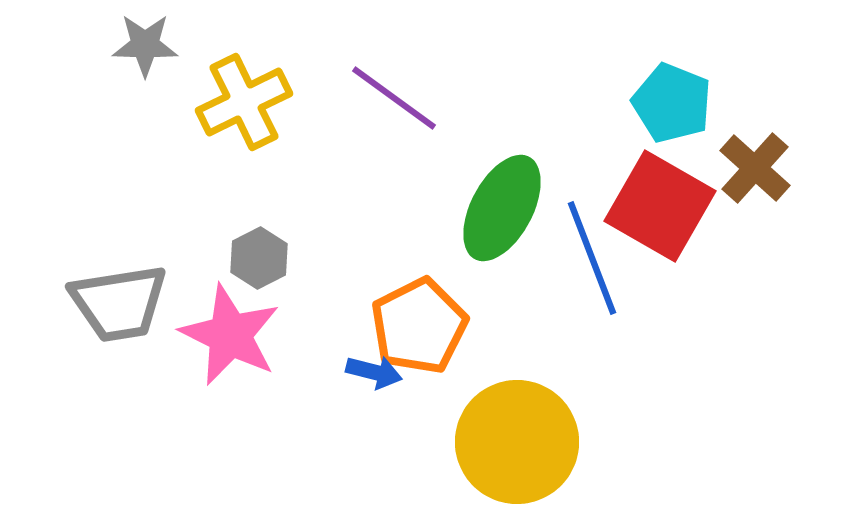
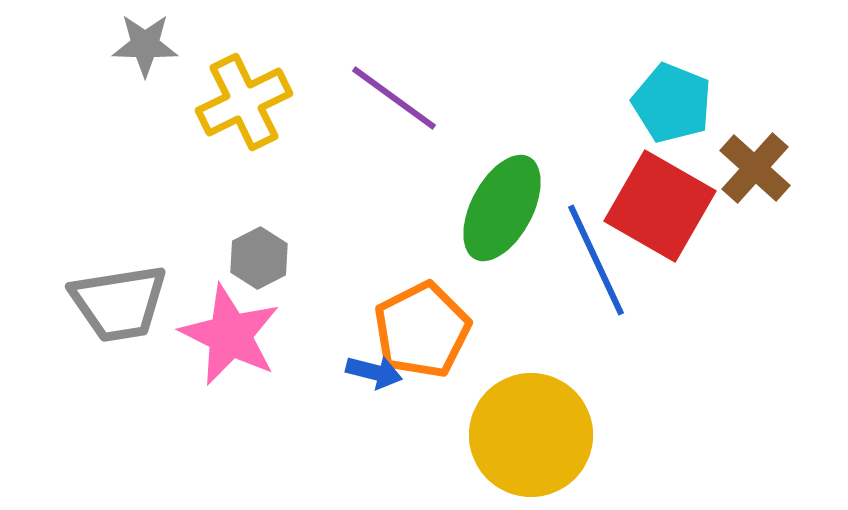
blue line: moved 4 px right, 2 px down; rotated 4 degrees counterclockwise
orange pentagon: moved 3 px right, 4 px down
yellow circle: moved 14 px right, 7 px up
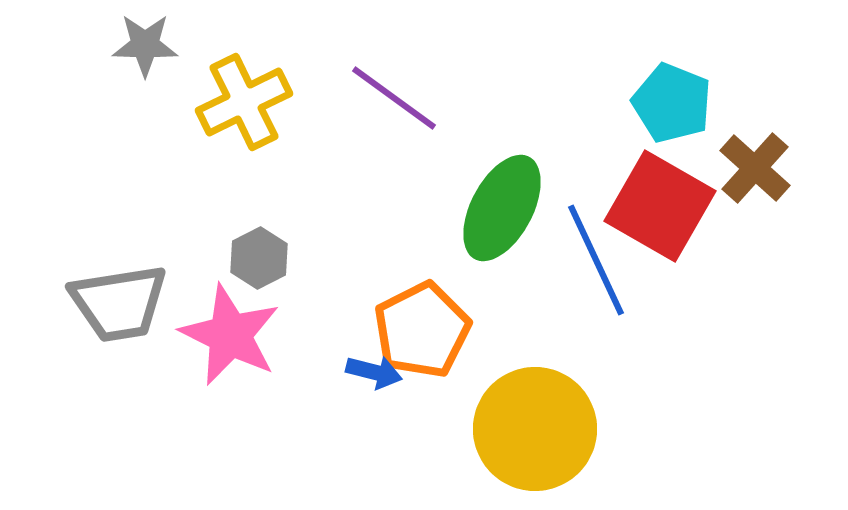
yellow circle: moved 4 px right, 6 px up
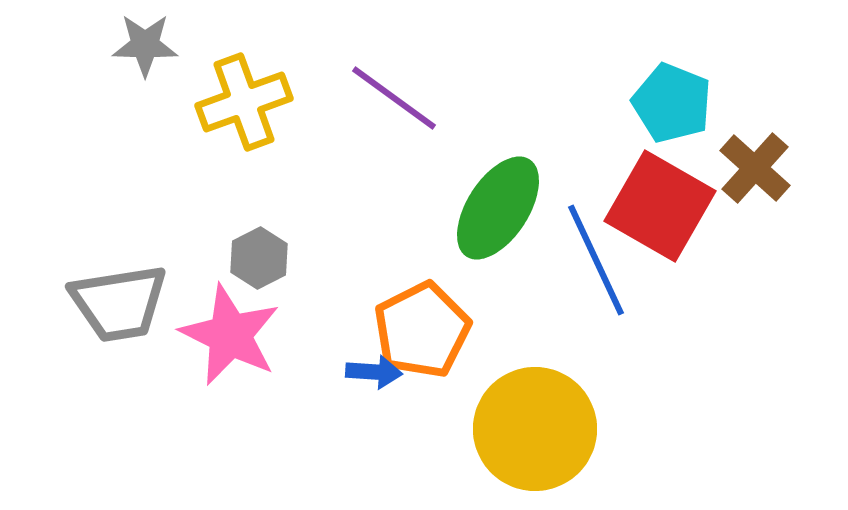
yellow cross: rotated 6 degrees clockwise
green ellipse: moved 4 px left; rotated 5 degrees clockwise
blue arrow: rotated 10 degrees counterclockwise
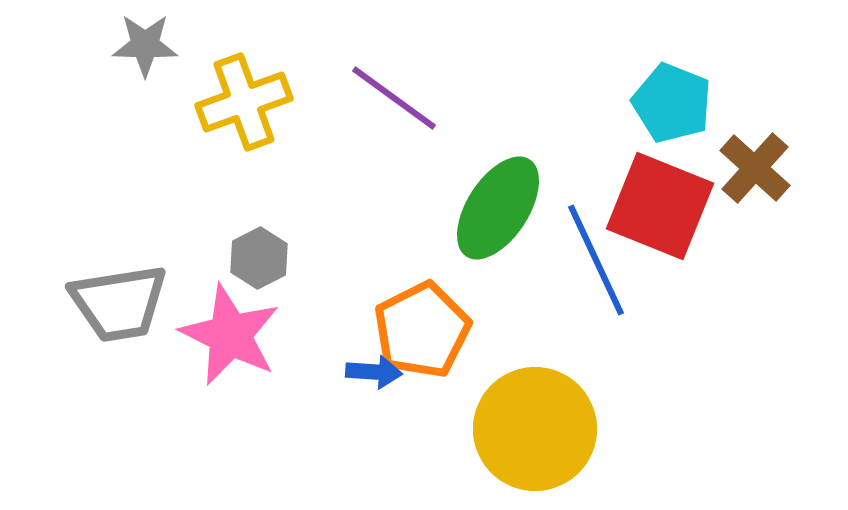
red square: rotated 8 degrees counterclockwise
